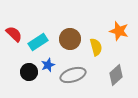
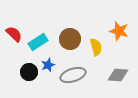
gray diamond: moved 2 px right; rotated 45 degrees clockwise
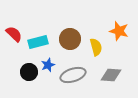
cyan rectangle: rotated 18 degrees clockwise
gray diamond: moved 7 px left
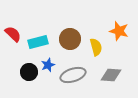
red semicircle: moved 1 px left
